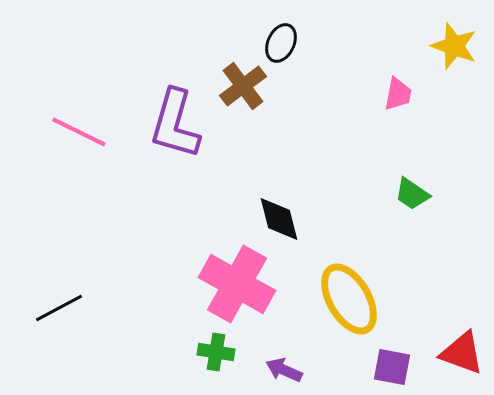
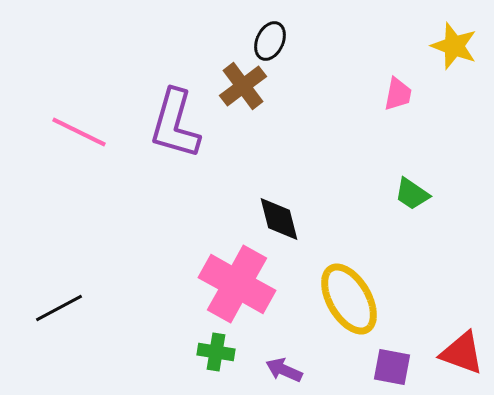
black ellipse: moved 11 px left, 2 px up
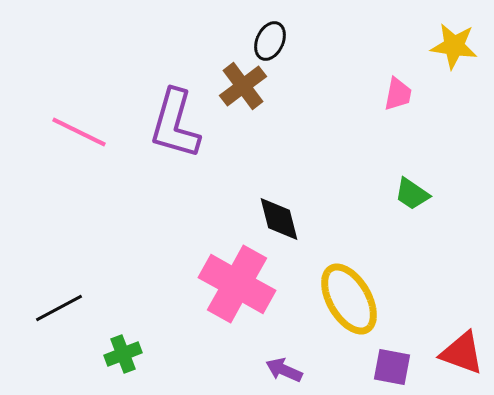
yellow star: rotated 12 degrees counterclockwise
green cross: moved 93 px left, 2 px down; rotated 30 degrees counterclockwise
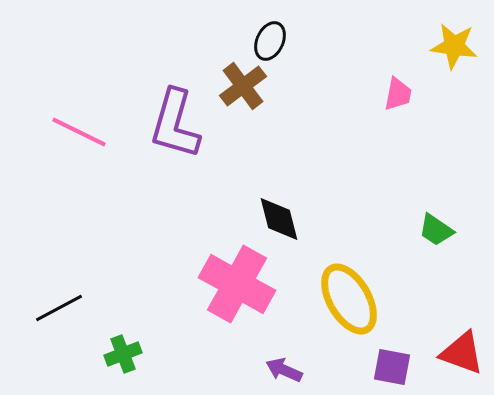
green trapezoid: moved 24 px right, 36 px down
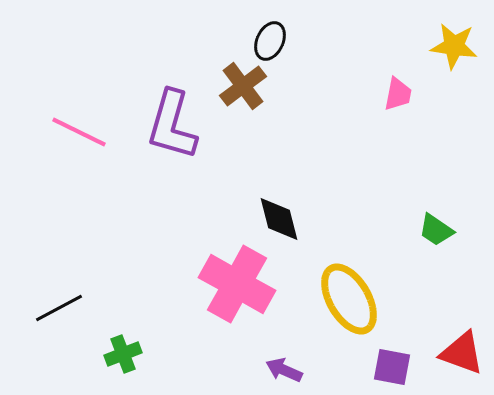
purple L-shape: moved 3 px left, 1 px down
